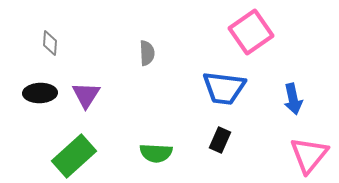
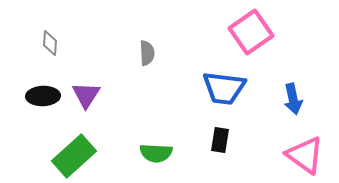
black ellipse: moved 3 px right, 3 px down
black rectangle: rotated 15 degrees counterclockwise
pink triangle: moved 4 px left; rotated 33 degrees counterclockwise
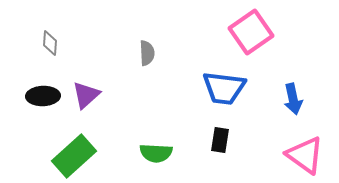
purple triangle: rotated 16 degrees clockwise
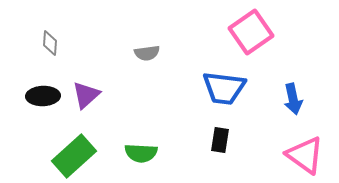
gray semicircle: rotated 85 degrees clockwise
green semicircle: moved 15 px left
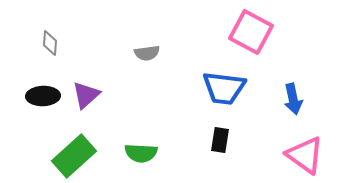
pink square: rotated 27 degrees counterclockwise
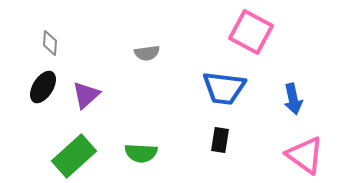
black ellipse: moved 9 px up; rotated 56 degrees counterclockwise
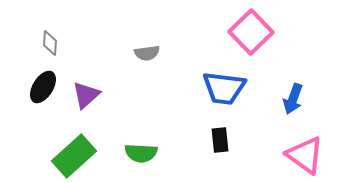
pink square: rotated 18 degrees clockwise
blue arrow: rotated 32 degrees clockwise
black rectangle: rotated 15 degrees counterclockwise
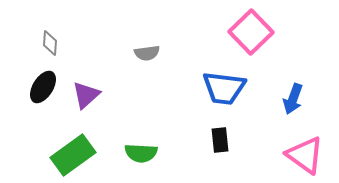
green rectangle: moved 1 px left, 1 px up; rotated 6 degrees clockwise
